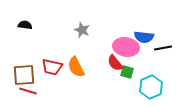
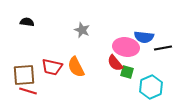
black semicircle: moved 2 px right, 3 px up
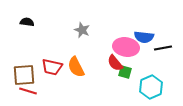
green square: moved 2 px left
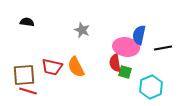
blue semicircle: moved 5 px left, 2 px up; rotated 96 degrees clockwise
red semicircle: rotated 30 degrees clockwise
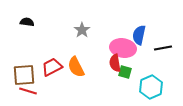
gray star: rotated 14 degrees clockwise
pink ellipse: moved 3 px left, 1 px down
red trapezoid: rotated 140 degrees clockwise
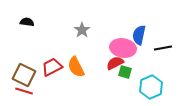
red semicircle: rotated 72 degrees clockwise
brown square: rotated 30 degrees clockwise
red line: moved 4 px left
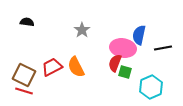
red semicircle: rotated 42 degrees counterclockwise
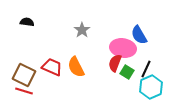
blue semicircle: rotated 42 degrees counterclockwise
black line: moved 17 px left, 21 px down; rotated 54 degrees counterclockwise
red trapezoid: rotated 50 degrees clockwise
green square: moved 2 px right; rotated 16 degrees clockwise
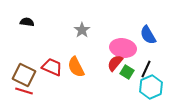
blue semicircle: moved 9 px right
red semicircle: rotated 18 degrees clockwise
